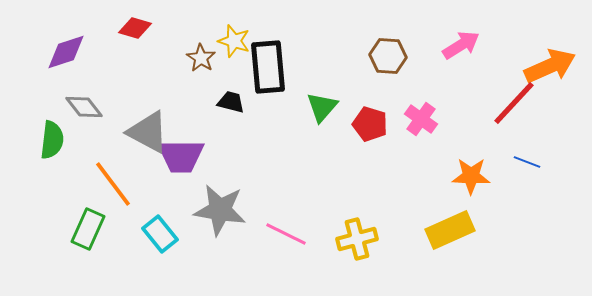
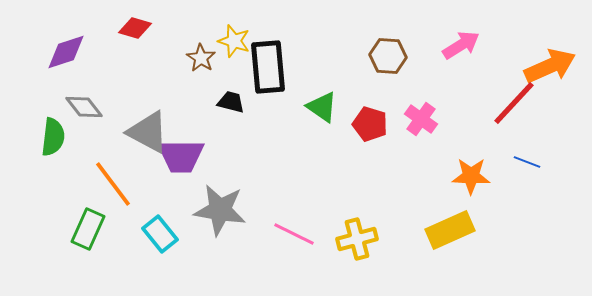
green triangle: rotated 36 degrees counterclockwise
green semicircle: moved 1 px right, 3 px up
pink line: moved 8 px right
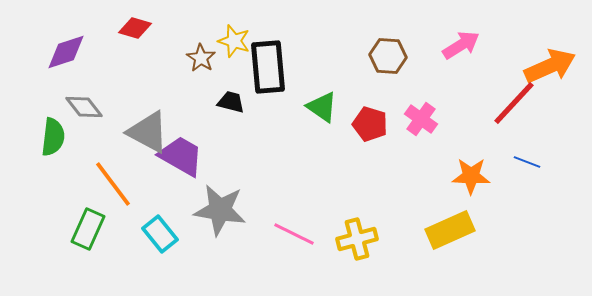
purple trapezoid: rotated 150 degrees counterclockwise
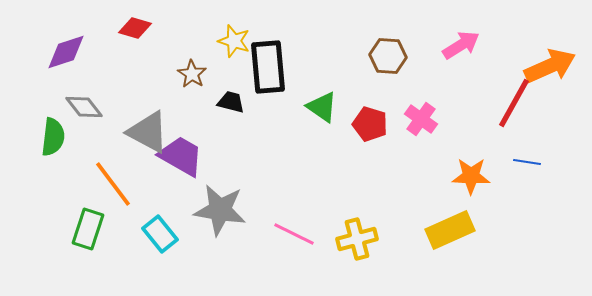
brown star: moved 9 px left, 16 px down
red line: rotated 14 degrees counterclockwise
blue line: rotated 12 degrees counterclockwise
green rectangle: rotated 6 degrees counterclockwise
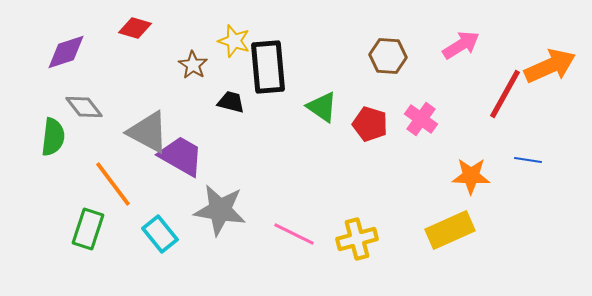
brown star: moved 1 px right, 9 px up
red line: moved 9 px left, 9 px up
blue line: moved 1 px right, 2 px up
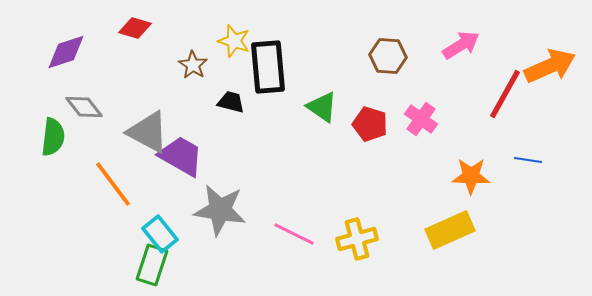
green rectangle: moved 64 px right, 36 px down
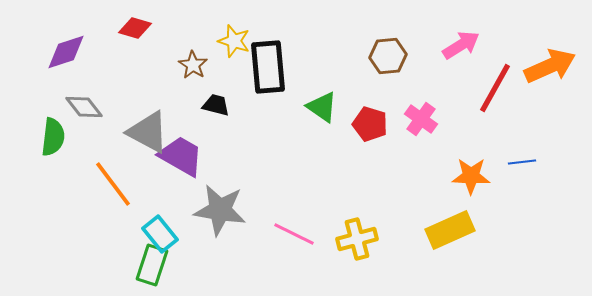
brown hexagon: rotated 9 degrees counterclockwise
red line: moved 10 px left, 6 px up
black trapezoid: moved 15 px left, 3 px down
blue line: moved 6 px left, 2 px down; rotated 16 degrees counterclockwise
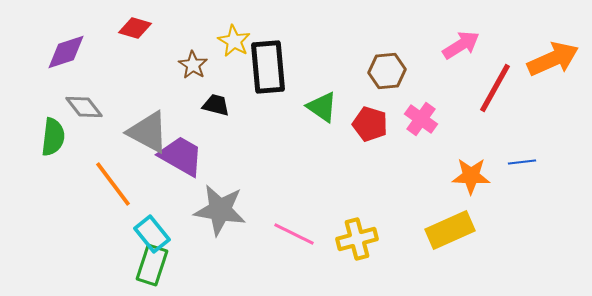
yellow star: rotated 12 degrees clockwise
brown hexagon: moved 1 px left, 15 px down
orange arrow: moved 3 px right, 7 px up
cyan rectangle: moved 8 px left
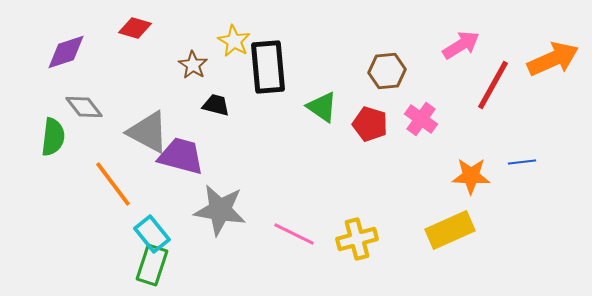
red line: moved 2 px left, 3 px up
purple trapezoid: rotated 15 degrees counterclockwise
